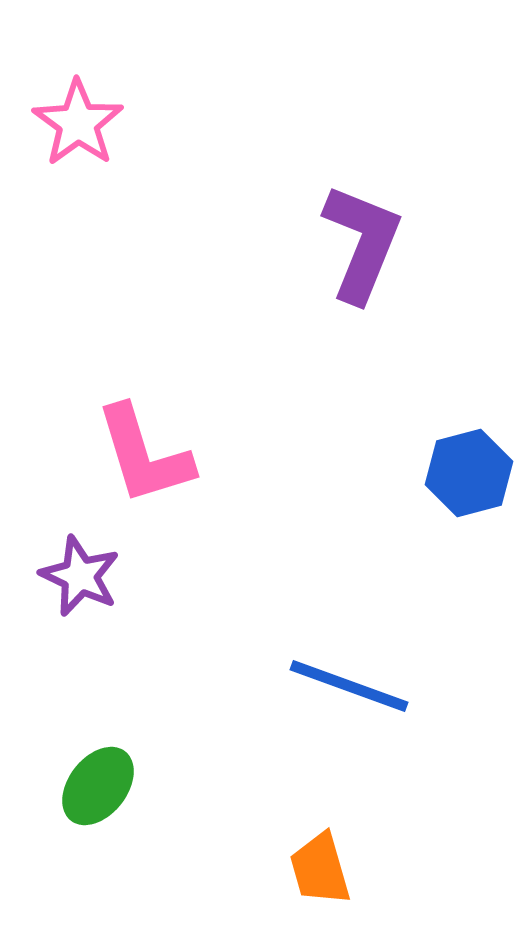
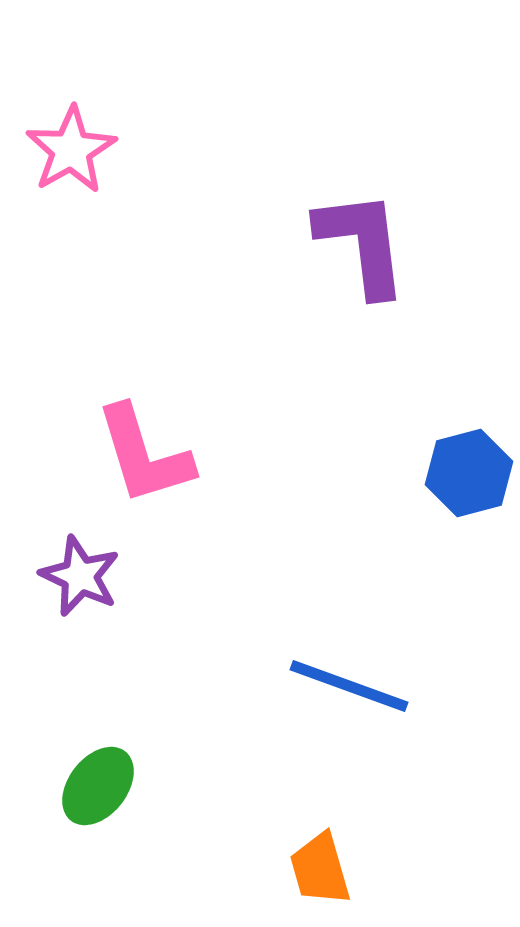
pink star: moved 7 px left, 27 px down; rotated 6 degrees clockwise
purple L-shape: rotated 29 degrees counterclockwise
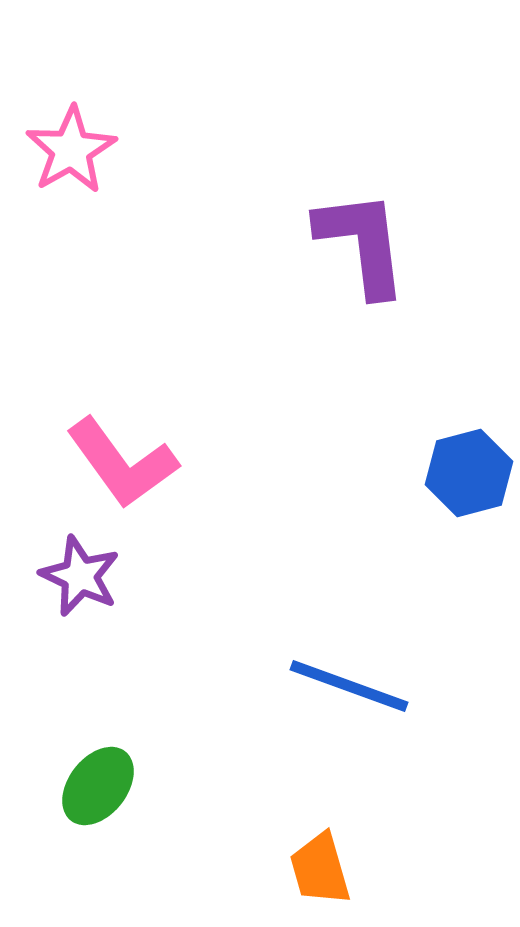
pink L-shape: moved 22 px left, 8 px down; rotated 19 degrees counterclockwise
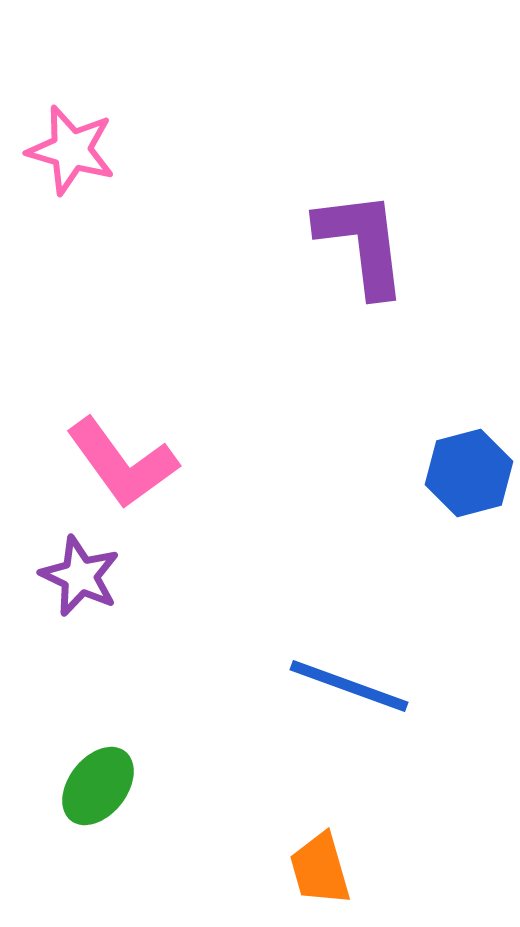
pink star: rotated 26 degrees counterclockwise
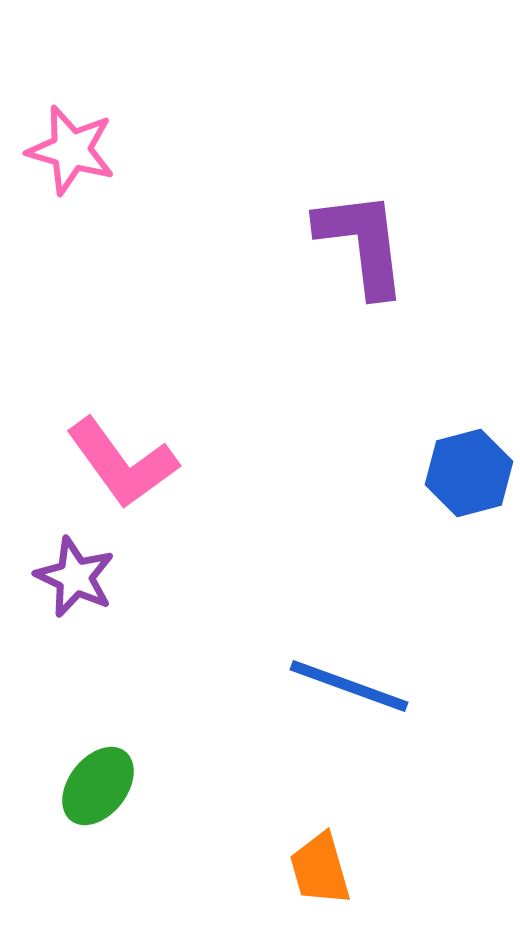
purple star: moved 5 px left, 1 px down
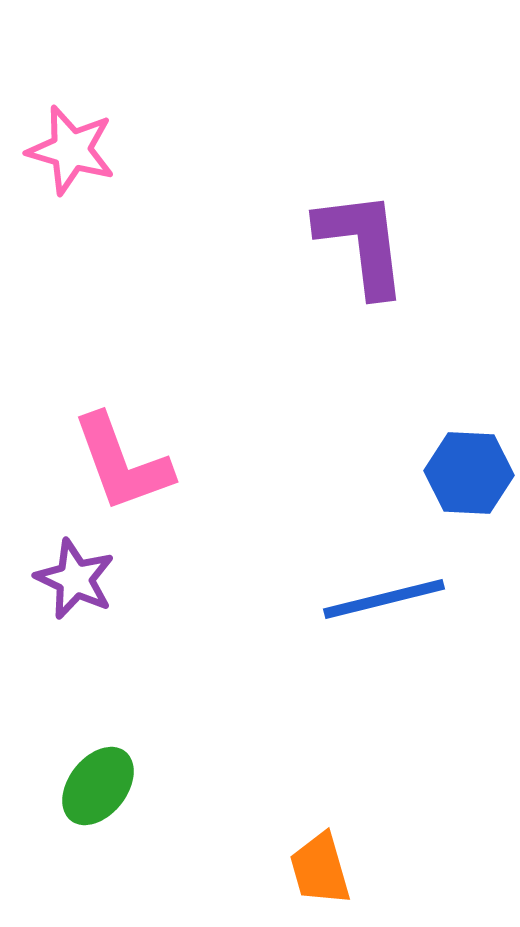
pink L-shape: rotated 16 degrees clockwise
blue hexagon: rotated 18 degrees clockwise
purple star: moved 2 px down
blue line: moved 35 px right, 87 px up; rotated 34 degrees counterclockwise
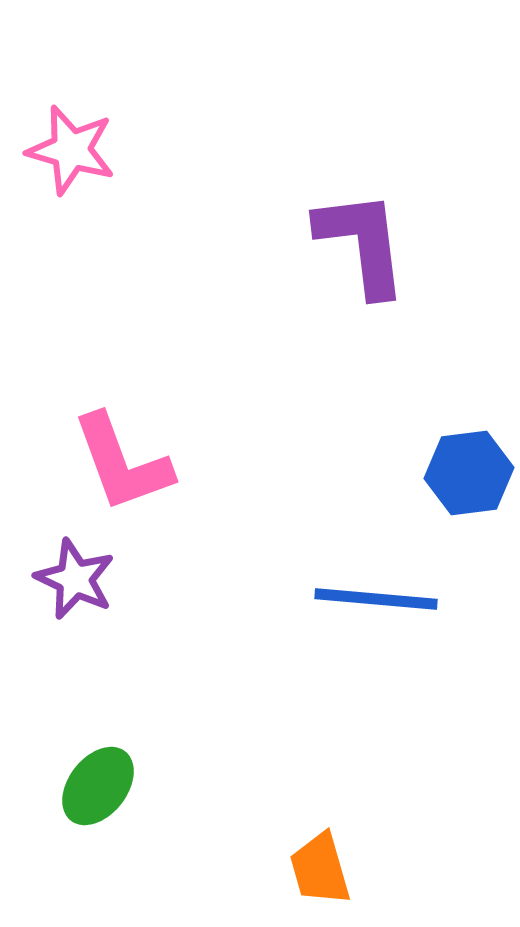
blue hexagon: rotated 10 degrees counterclockwise
blue line: moved 8 px left; rotated 19 degrees clockwise
